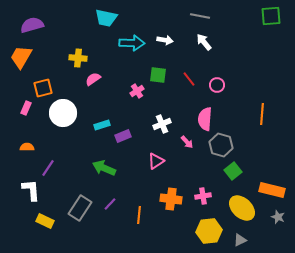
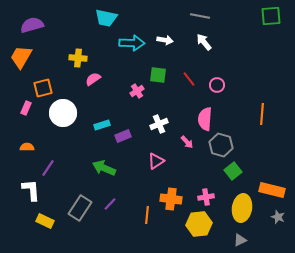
white cross at (162, 124): moved 3 px left
pink cross at (203, 196): moved 3 px right, 1 px down
yellow ellipse at (242, 208): rotated 56 degrees clockwise
orange line at (139, 215): moved 8 px right
yellow hexagon at (209, 231): moved 10 px left, 7 px up
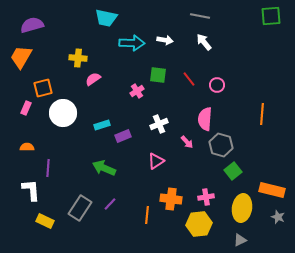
purple line at (48, 168): rotated 30 degrees counterclockwise
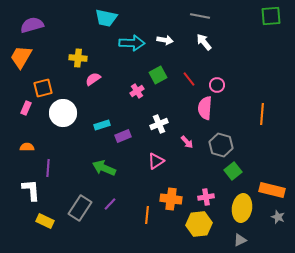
green square at (158, 75): rotated 36 degrees counterclockwise
pink semicircle at (205, 119): moved 11 px up
